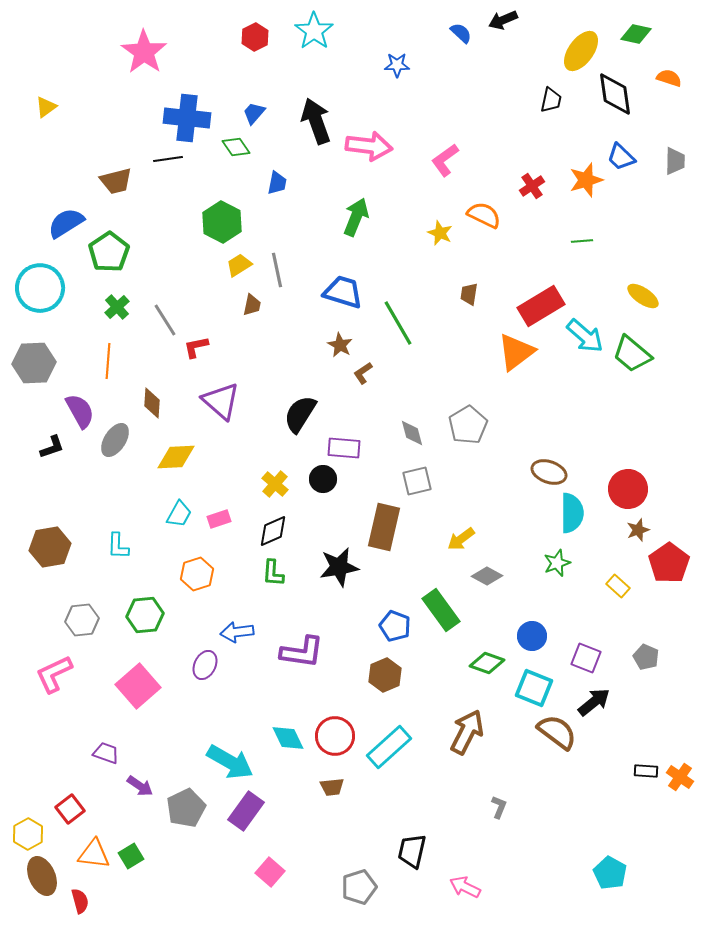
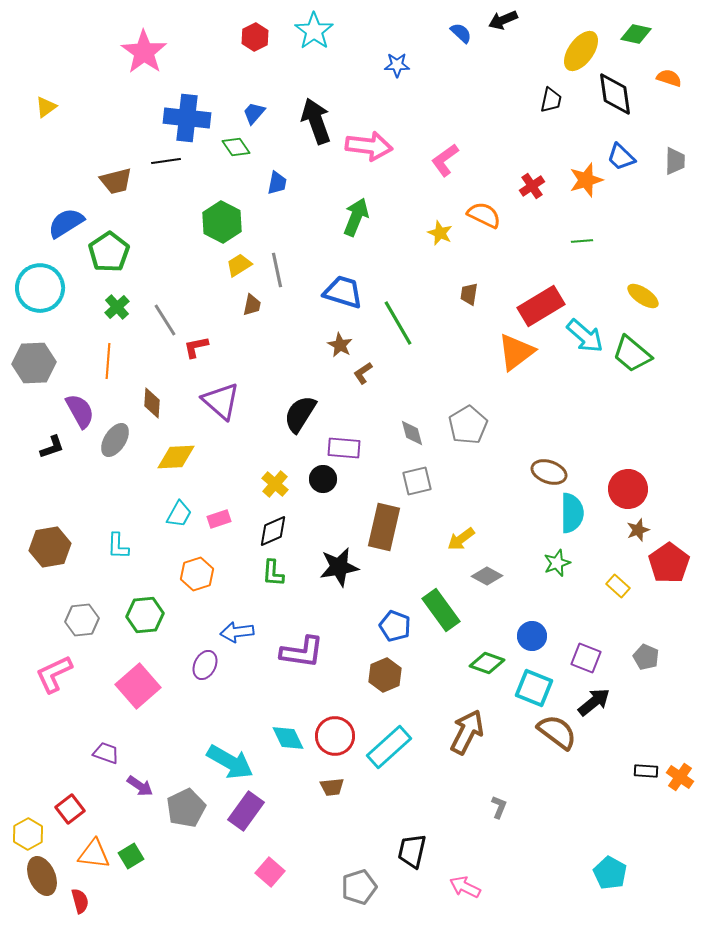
black line at (168, 159): moved 2 px left, 2 px down
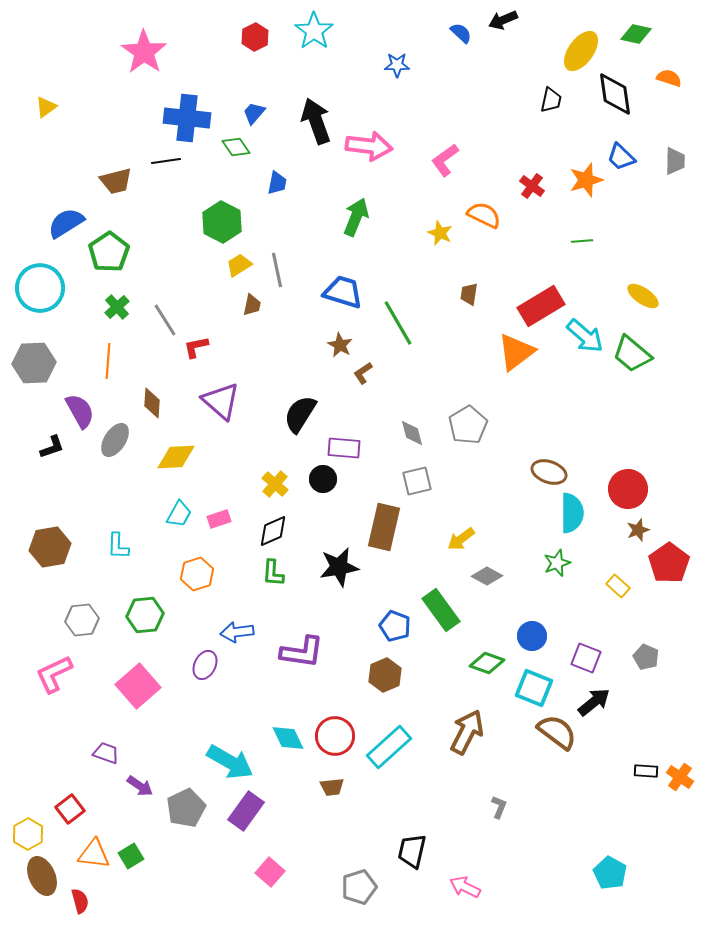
red cross at (532, 186): rotated 20 degrees counterclockwise
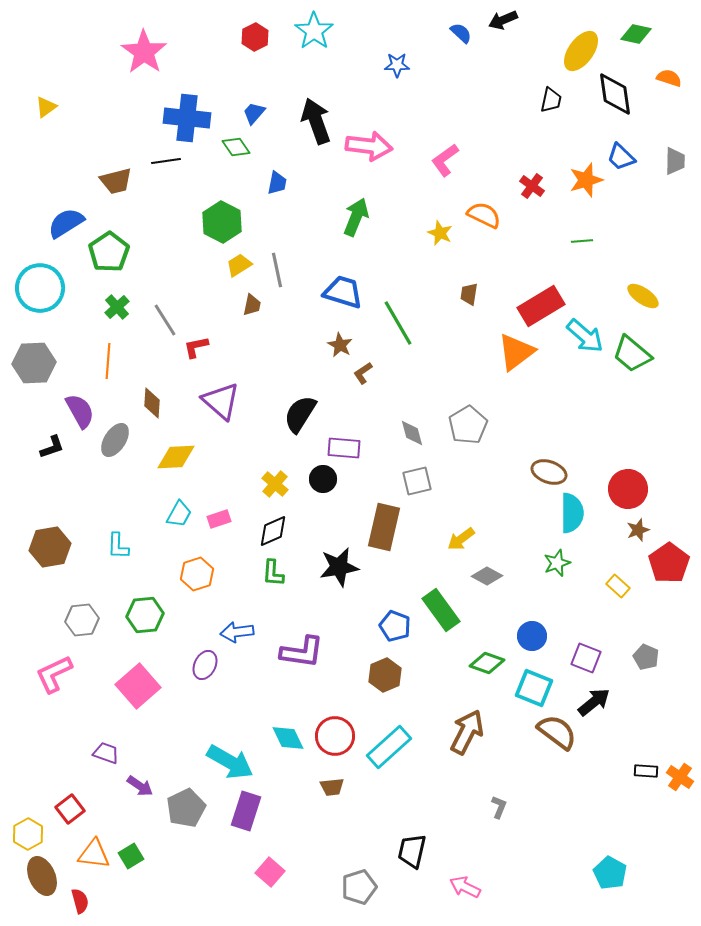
purple rectangle at (246, 811): rotated 18 degrees counterclockwise
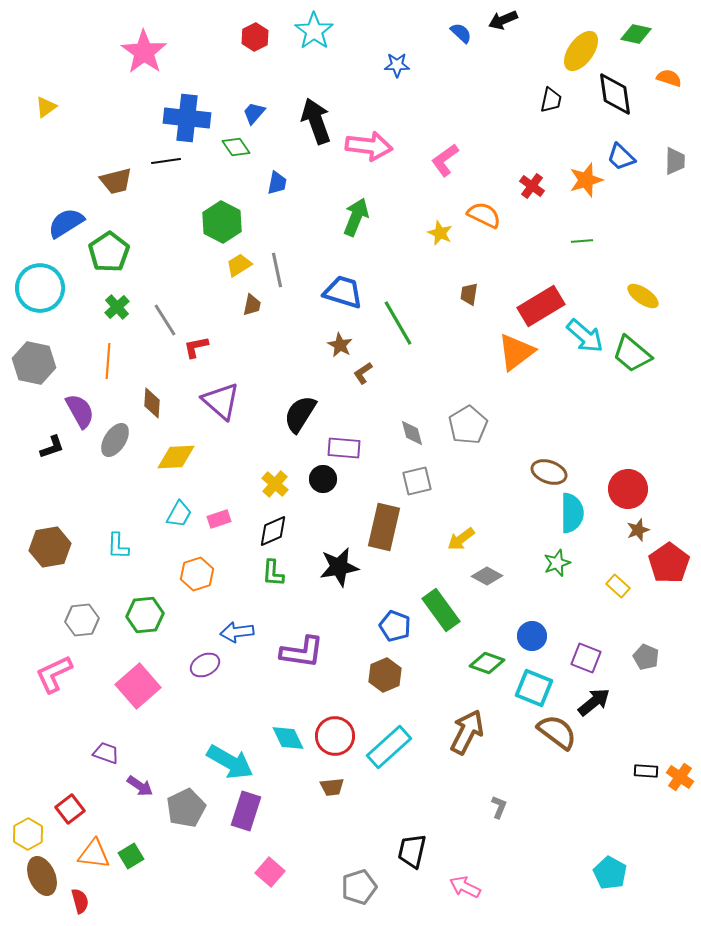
gray hexagon at (34, 363): rotated 15 degrees clockwise
purple ellipse at (205, 665): rotated 36 degrees clockwise
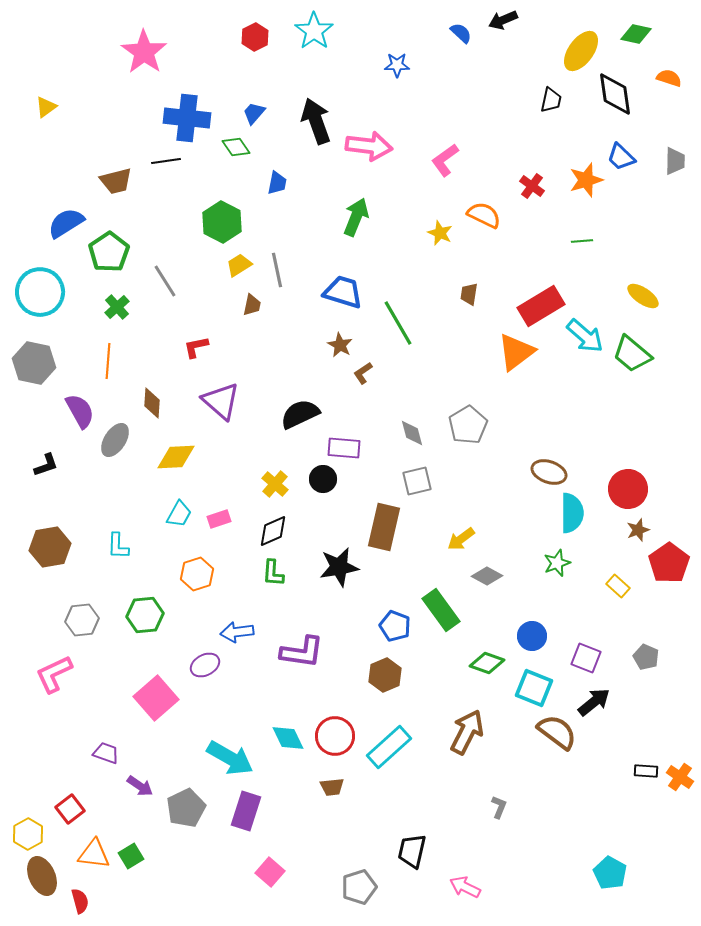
cyan circle at (40, 288): moved 4 px down
gray line at (165, 320): moved 39 px up
black semicircle at (300, 414): rotated 33 degrees clockwise
black L-shape at (52, 447): moved 6 px left, 18 px down
pink square at (138, 686): moved 18 px right, 12 px down
cyan arrow at (230, 762): moved 4 px up
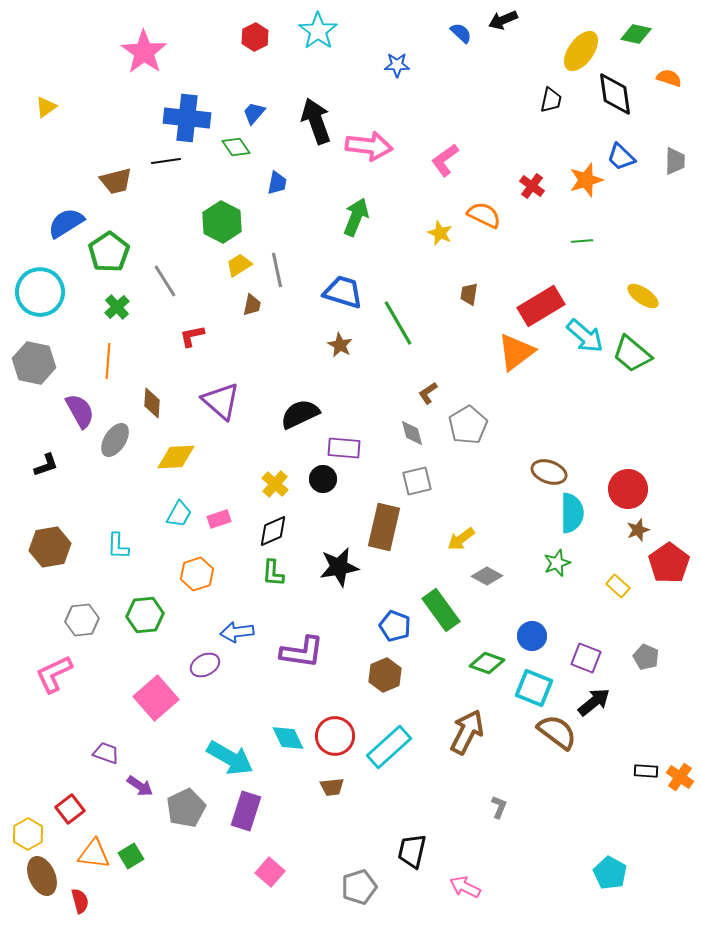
cyan star at (314, 31): moved 4 px right
red L-shape at (196, 347): moved 4 px left, 11 px up
brown L-shape at (363, 373): moved 65 px right, 20 px down
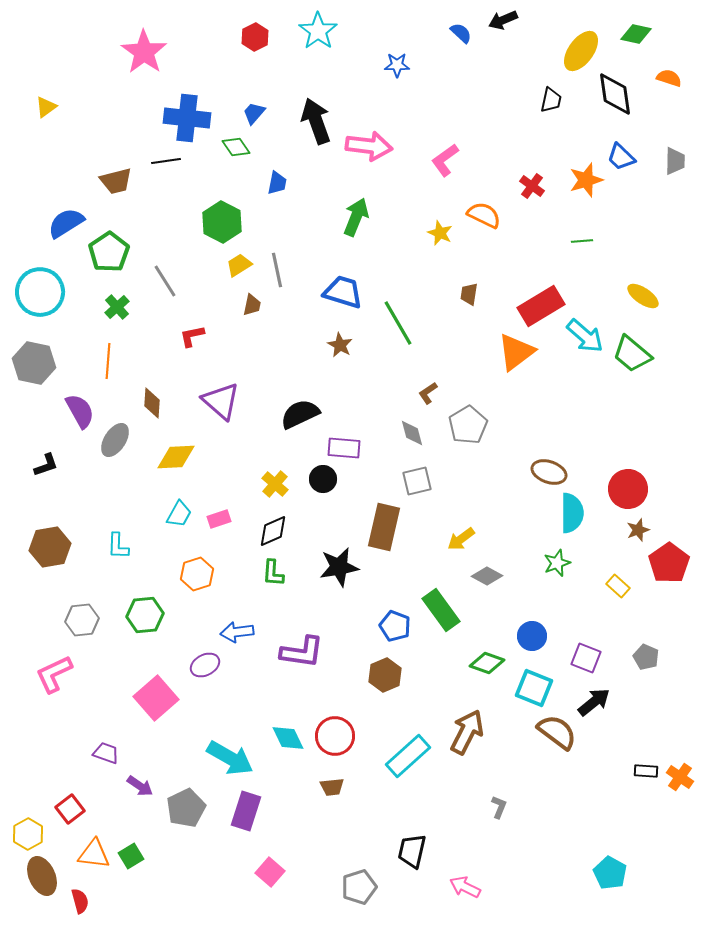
cyan rectangle at (389, 747): moved 19 px right, 9 px down
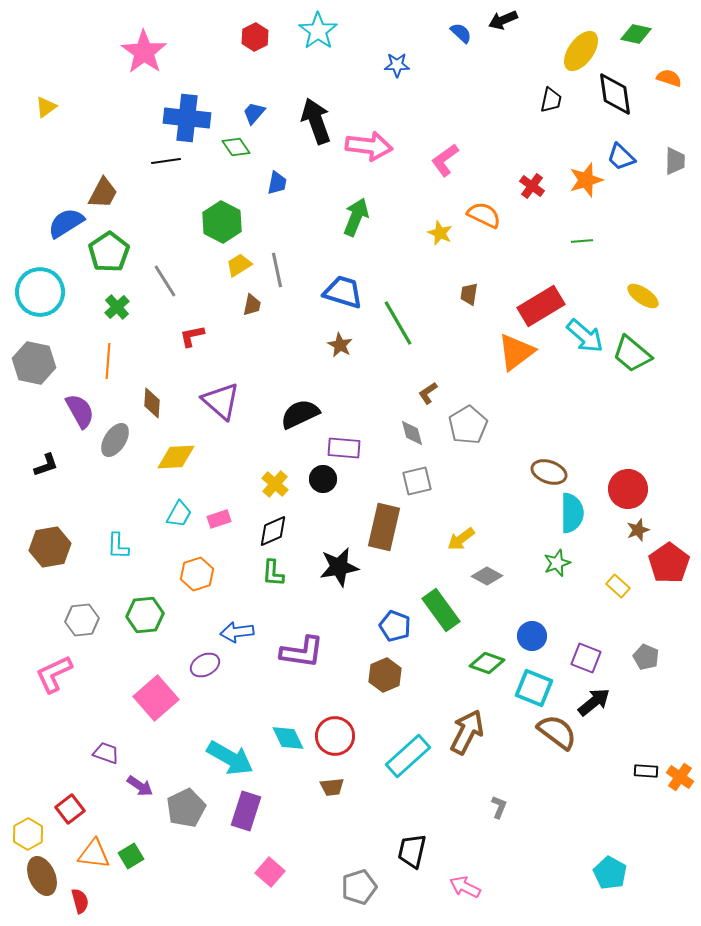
brown trapezoid at (116, 181): moved 13 px left, 12 px down; rotated 48 degrees counterclockwise
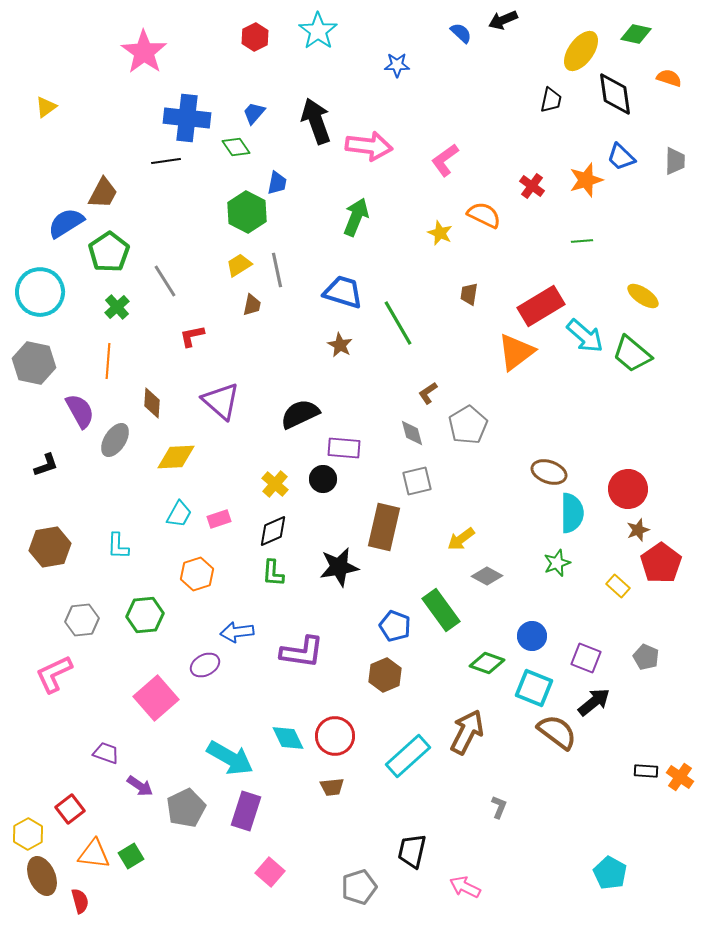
green hexagon at (222, 222): moved 25 px right, 10 px up
red pentagon at (669, 563): moved 8 px left
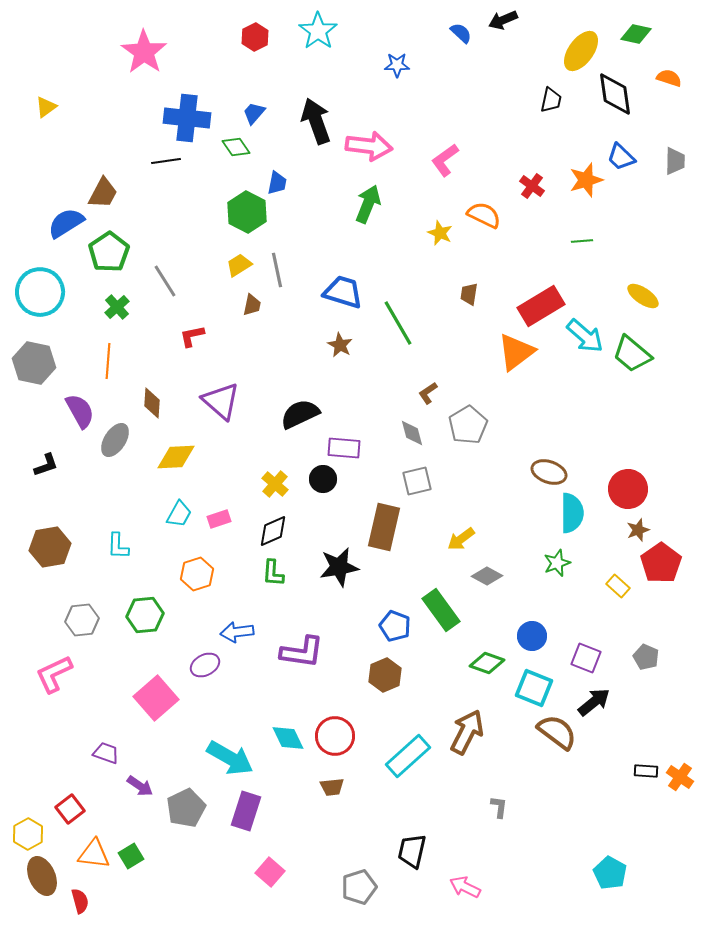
green arrow at (356, 217): moved 12 px right, 13 px up
gray L-shape at (499, 807): rotated 15 degrees counterclockwise
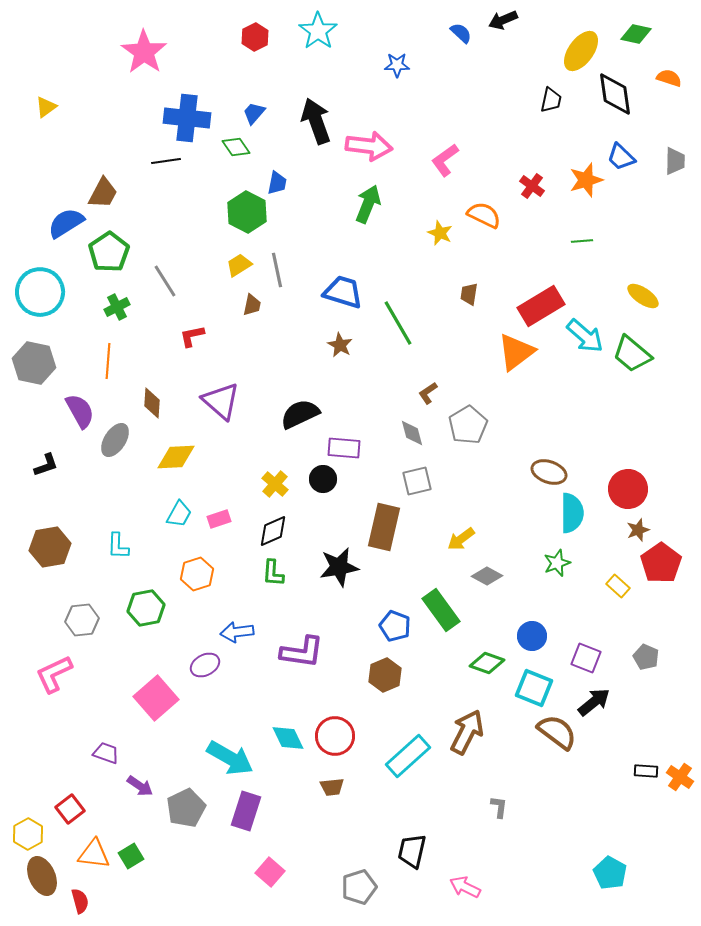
green cross at (117, 307): rotated 15 degrees clockwise
green hexagon at (145, 615): moved 1 px right, 7 px up; rotated 6 degrees counterclockwise
